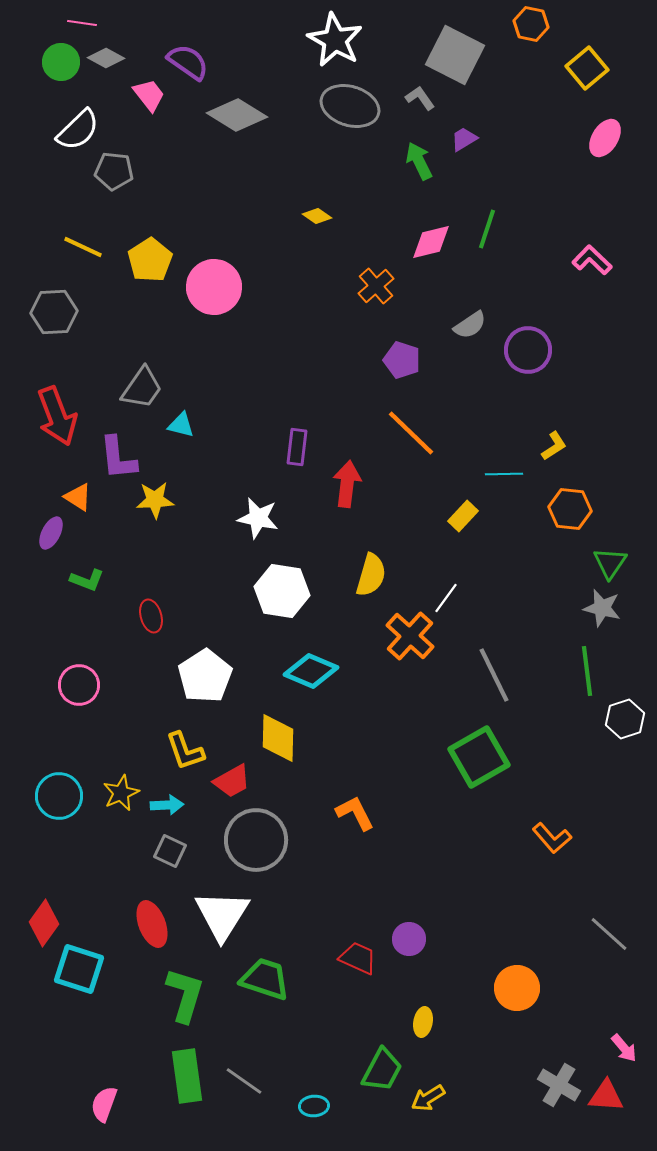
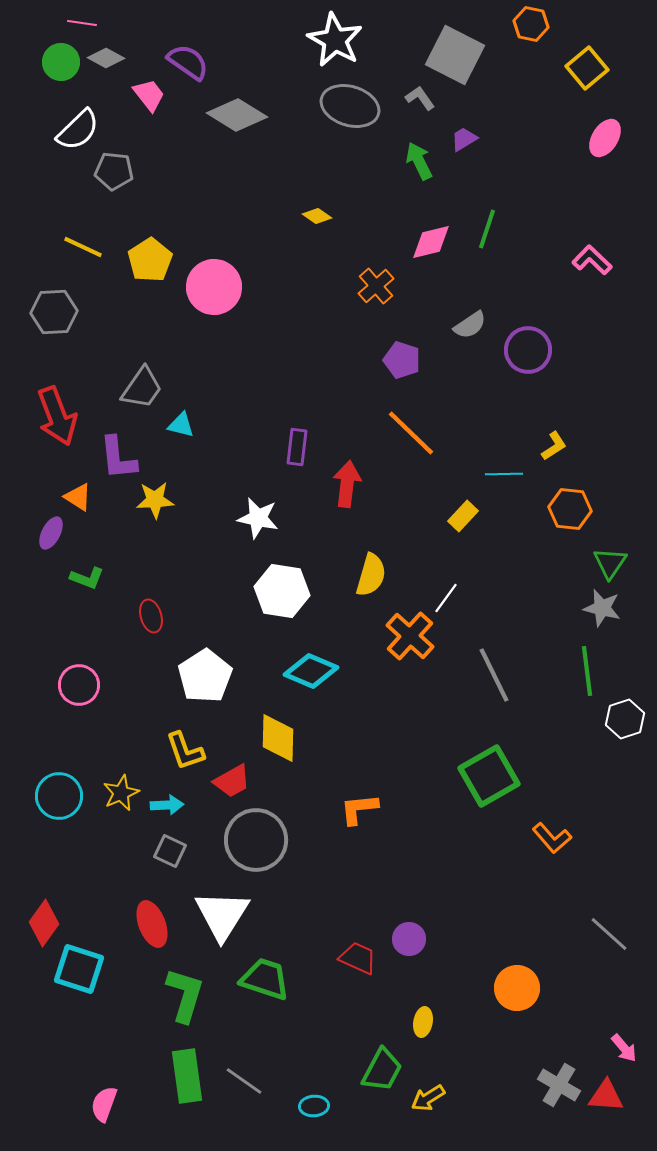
green L-shape at (87, 580): moved 2 px up
green square at (479, 757): moved 10 px right, 19 px down
orange L-shape at (355, 813): moved 4 px right, 4 px up; rotated 69 degrees counterclockwise
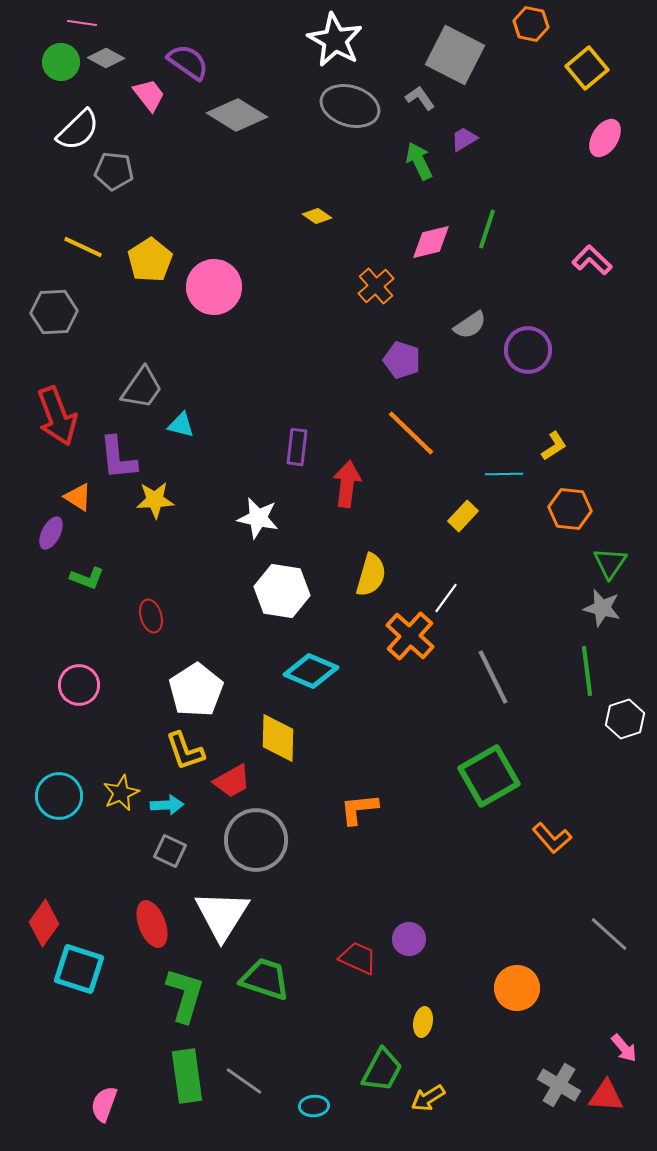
gray line at (494, 675): moved 1 px left, 2 px down
white pentagon at (205, 676): moved 9 px left, 14 px down
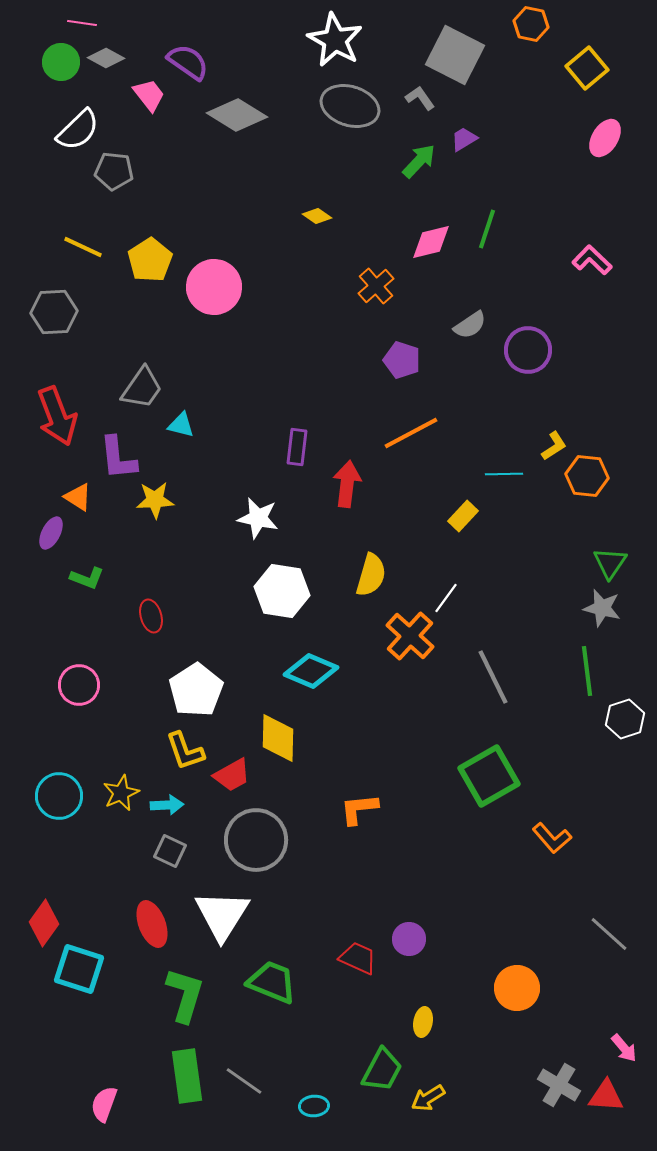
green arrow at (419, 161): rotated 69 degrees clockwise
orange line at (411, 433): rotated 72 degrees counterclockwise
orange hexagon at (570, 509): moved 17 px right, 33 px up
red trapezoid at (232, 781): moved 6 px up
green trapezoid at (265, 979): moved 7 px right, 3 px down; rotated 4 degrees clockwise
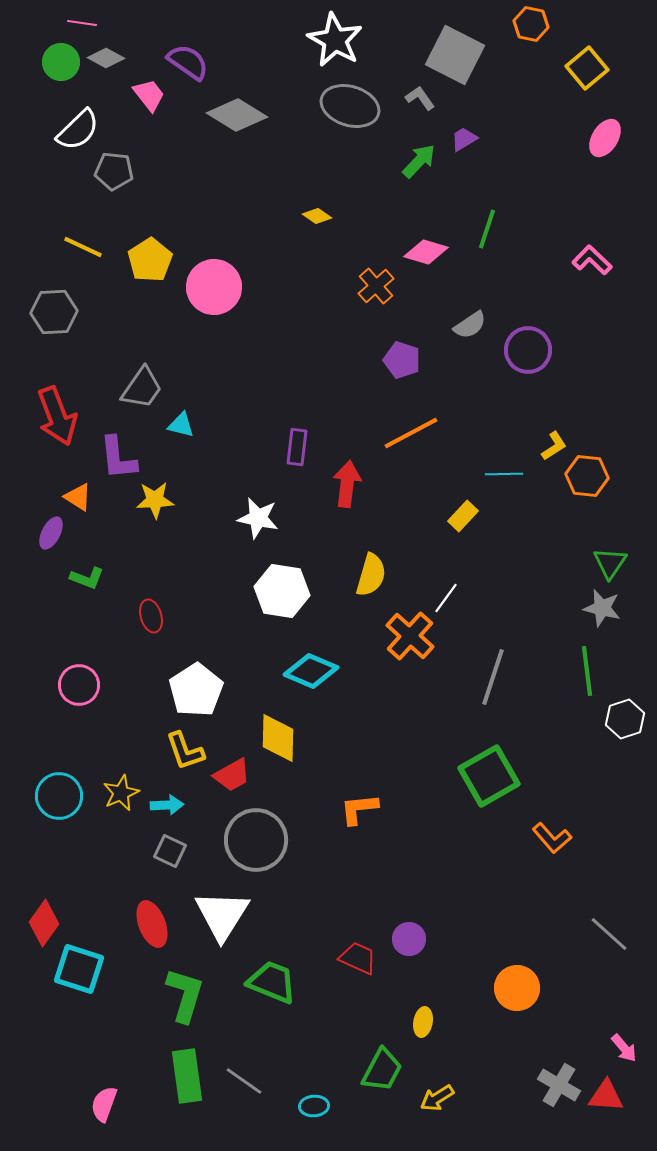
pink diamond at (431, 242): moved 5 px left, 10 px down; rotated 30 degrees clockwise
gray line at (493, 677): rotated 44 degrees clockwise
yellow arrow at (428, 1098): moved 9 px right
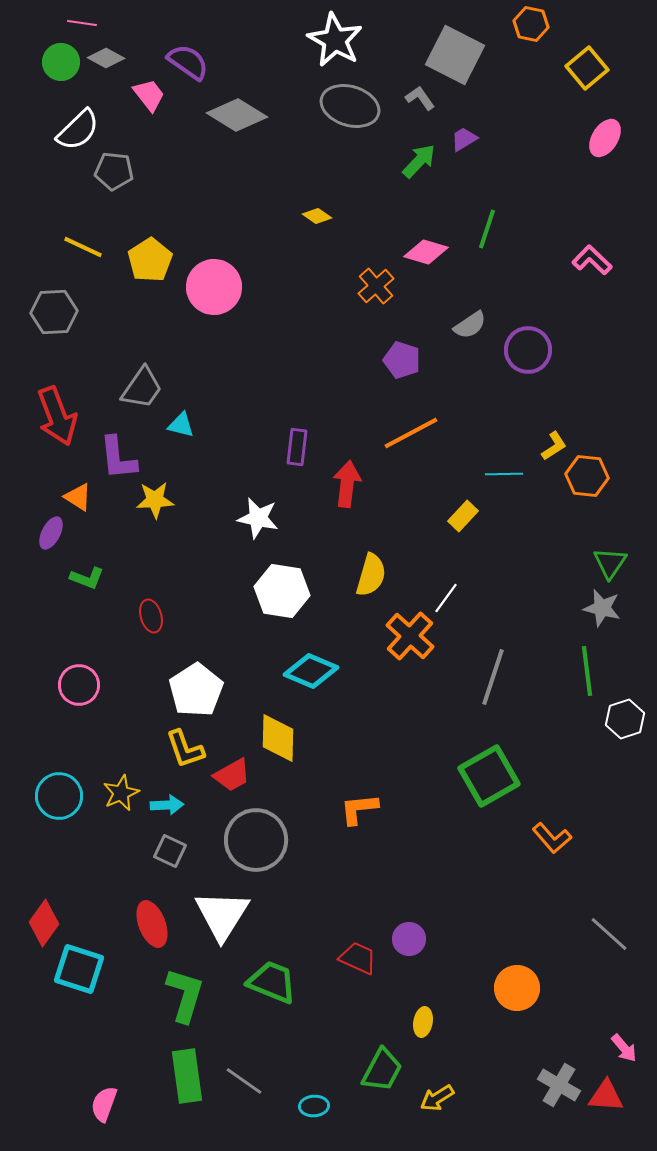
yellow L-shape at (185, 751): moved 2 px up
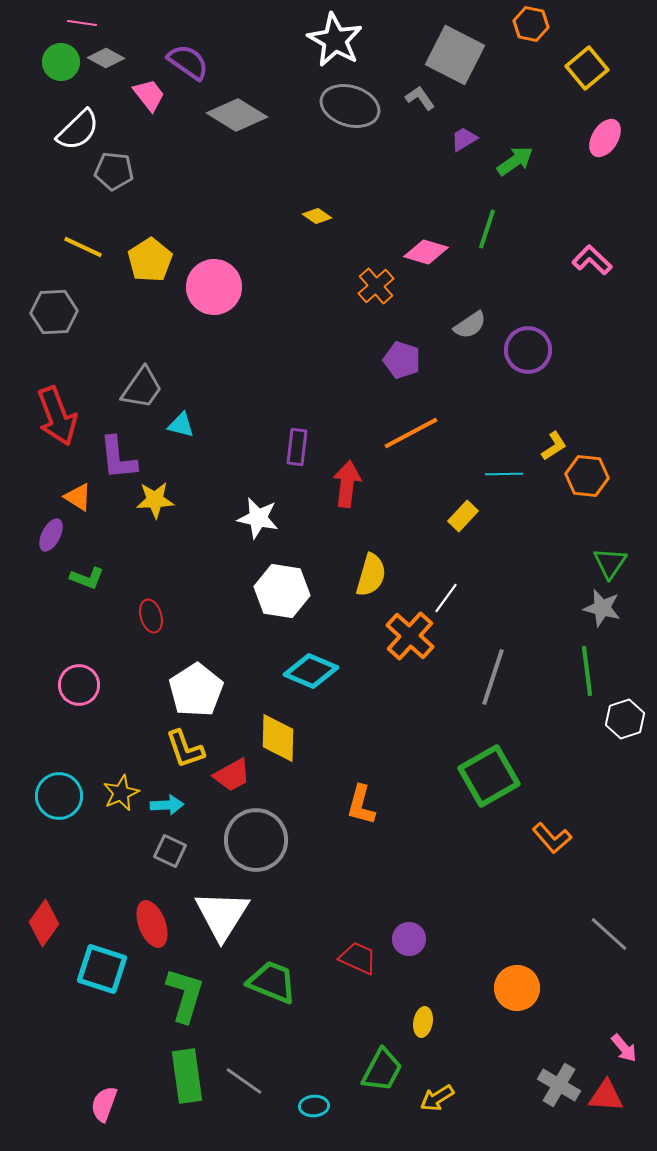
green arrow at (419, 161): moved 96 px right; rotated 12 degrees clockwise
purple ellipse at (51, 533): moved 2 px down
orange L-shape at (359, 809): moved 2 px right, 4 px up; rotated 69 degrees counterclockwise
cyan square at (79, 969): moved 23 px right
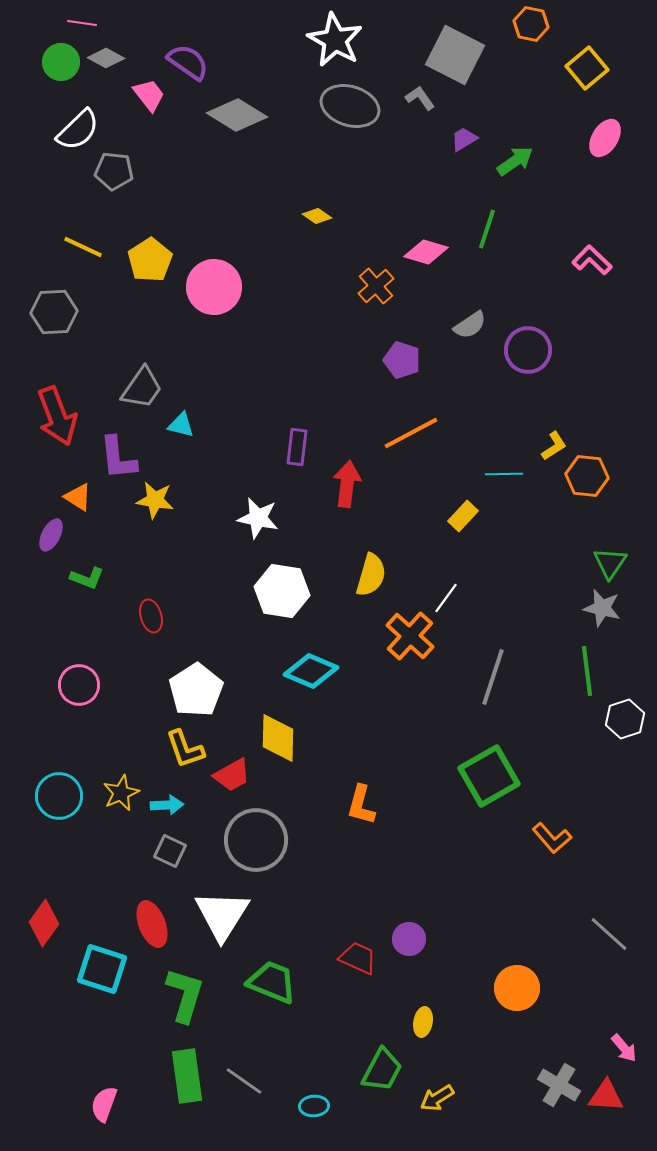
yellow star at (155, 500): rotated 12 degrees clockwise
